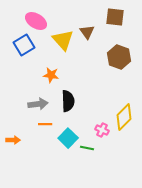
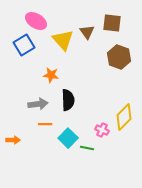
brown square: moved 3 px left, 6 px down
black semicircle: moved 1 px up
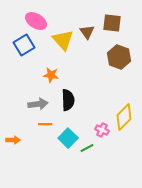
green line: rotated 40 degrees counterclockwise
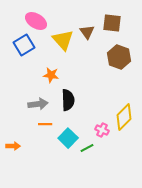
orange arrow: moved 6 px down
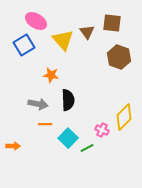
gray arrow: rotated 18 degrees clockwise
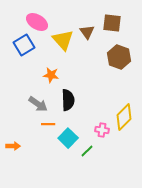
pink ellipse: moved 1 px right, 1 px down
gray arrow: rotated 24 degrees clockwise
orange line: moved 3 px right
pink cross: rotated 16 degrees counterclockwise
green line: moved 3 px down; rotated 16 degrees counterclockwise
